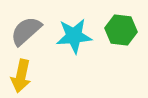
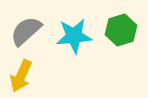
green hexagon: rotated 24 degrees counterclockwise
yellow arrow: rotated 12 degrees clockwise
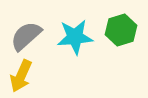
gray semicircle: moved 5 px down
cyan star: moved 1 px right, 1 px down
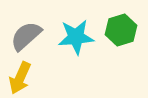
cyan star: moved 1 px right
yellow arrow: moved 1 px left, 2 px down
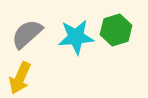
green hexagon: moved 5 px left
gray semicircle: moved 1 px right, 2 px up
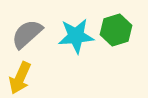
cyan star: moved 1 px up
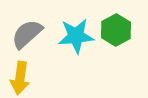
green hexagon: rotated 12 degrees counterclockwise
yellow arrow: rotated 16 degrees counterclockwise
